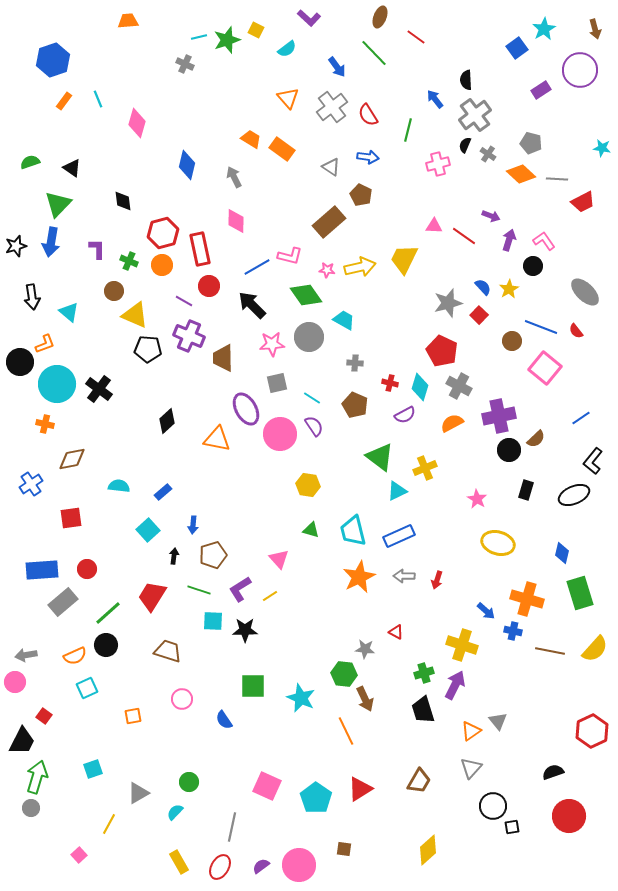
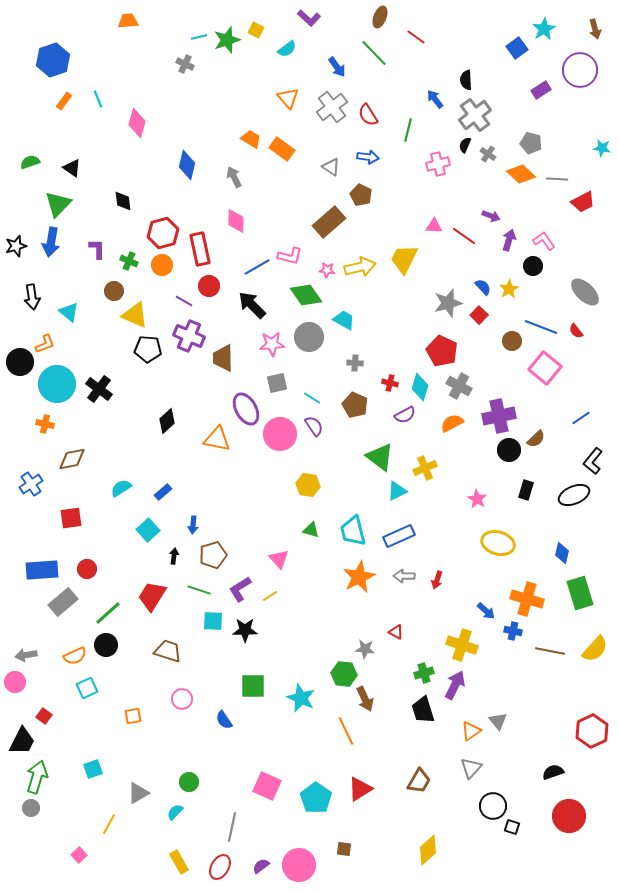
cyan semicircle at (119, 486): moved 2 px right, 2 px down; rotated 40 degrees counterclockwise
black square at (512, 827): rotated 28 degrees clockwise
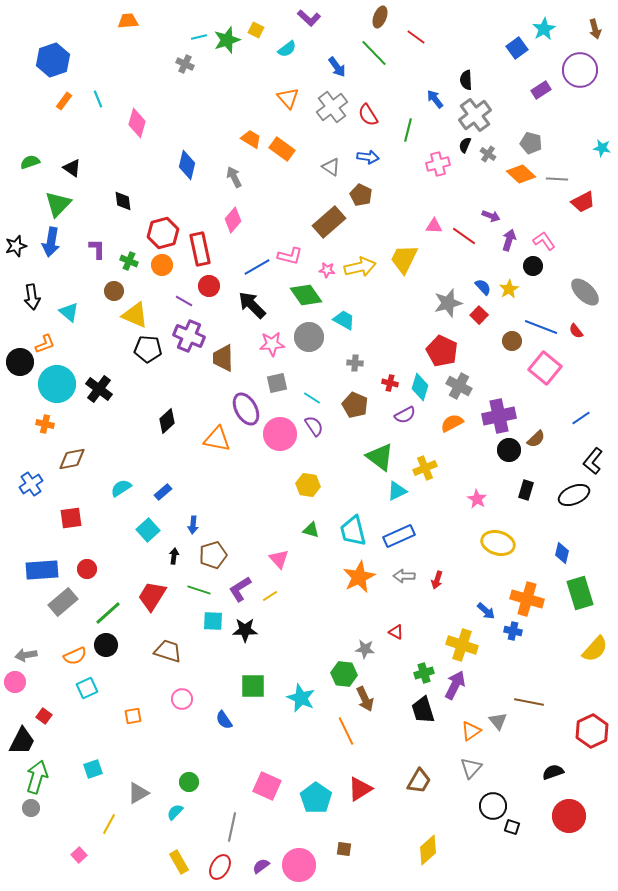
pink diamond at (236, 221): moved 3 px left, 1 px up; rotated 40 degrees clockwise
brown line at (550, 651): moved 21 px left, 51 px down
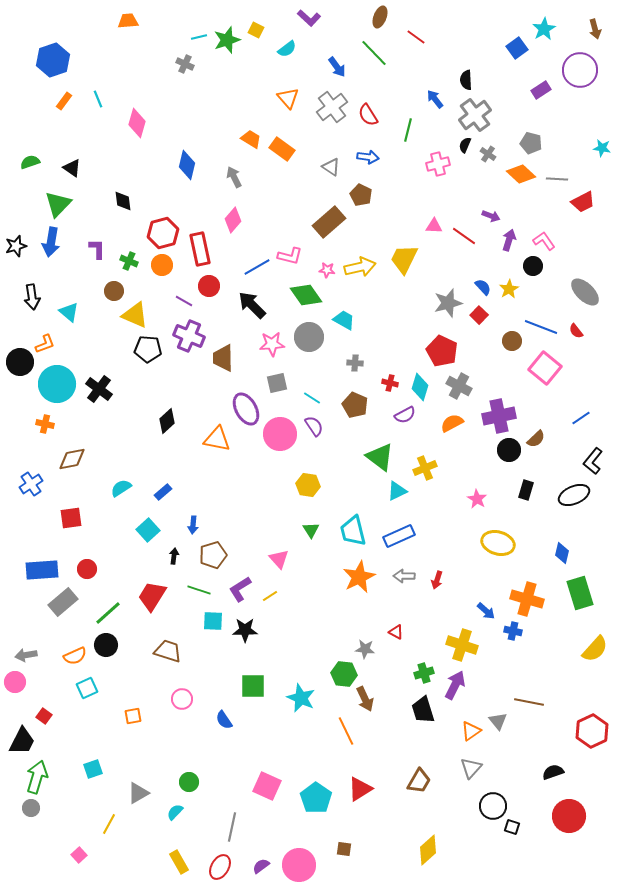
green triangle at (311, 530): rotated 42 degrees clockwise
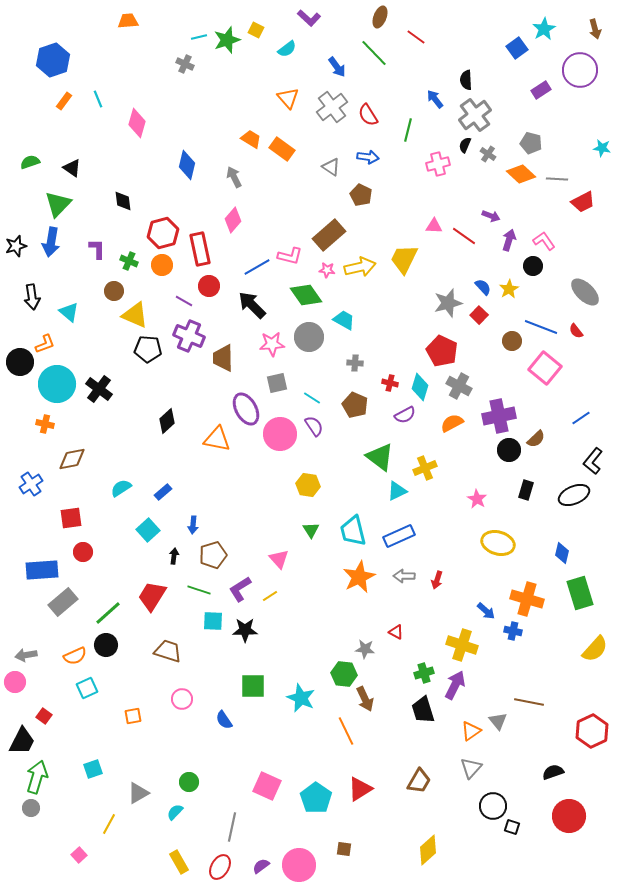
brown rectangle at (329, 222): moved 13 px down
red circle at (87, 569): moved 4 px left, 17 px up
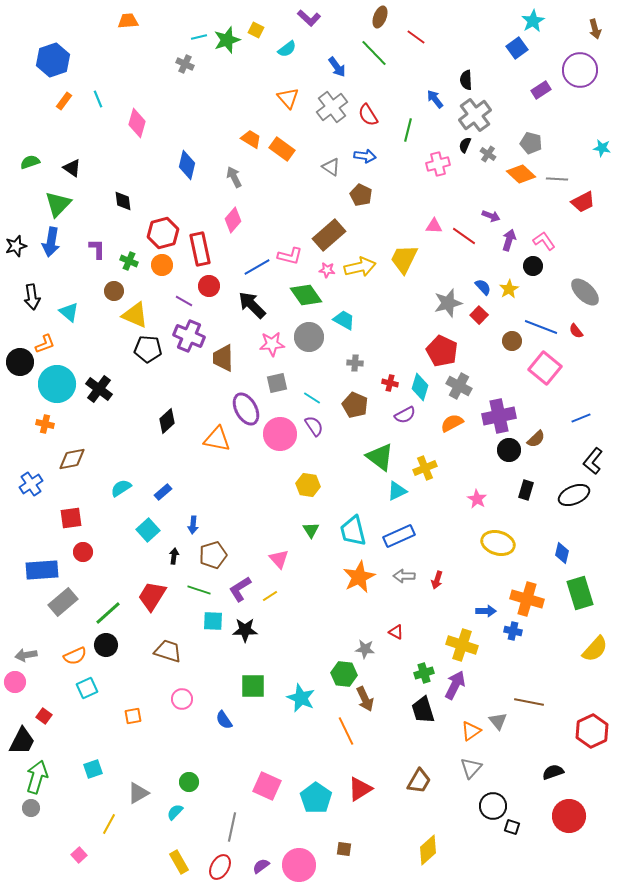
cyan star at (544, 29): moved 11 px left, 8 px up
blue arrow at (368, 157): moved 3 px left, 1 px up
blue line at (581, 418): rotated 12 degrees clockwise
blue arrow at (486, 611): rotated 42 degrees counterclockwise
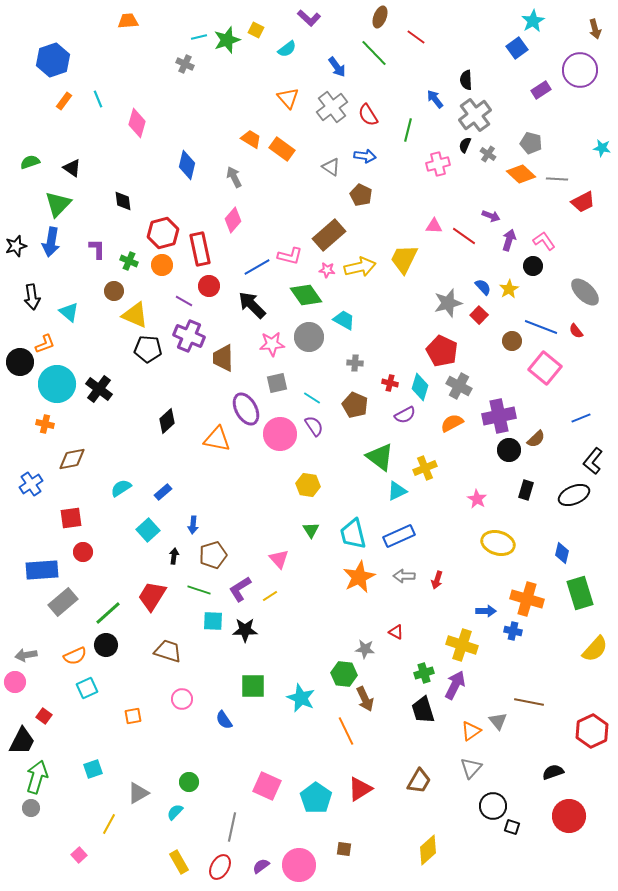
cyan trapezoid at (353, 531): moved 3 px down
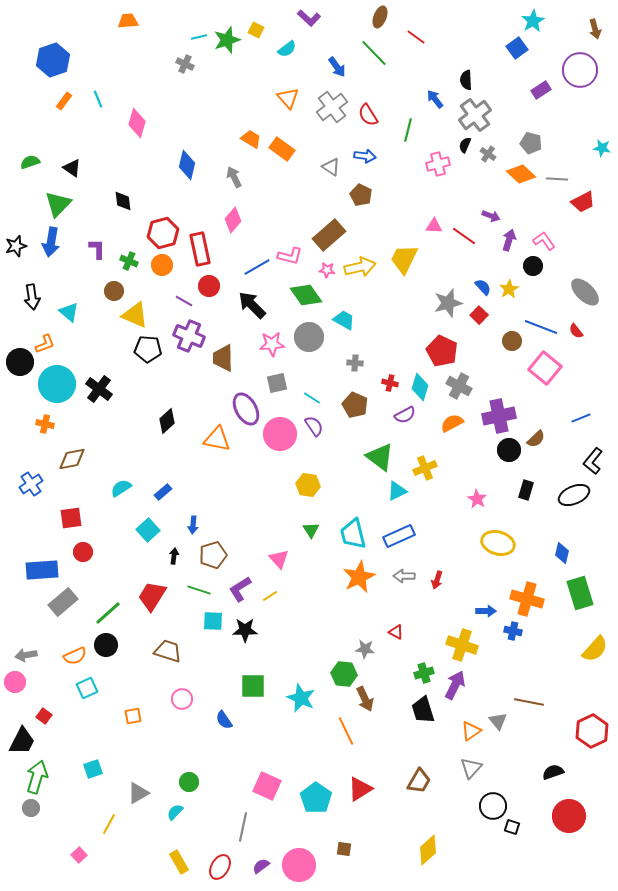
gray line at (232, 827): moved 11 px right
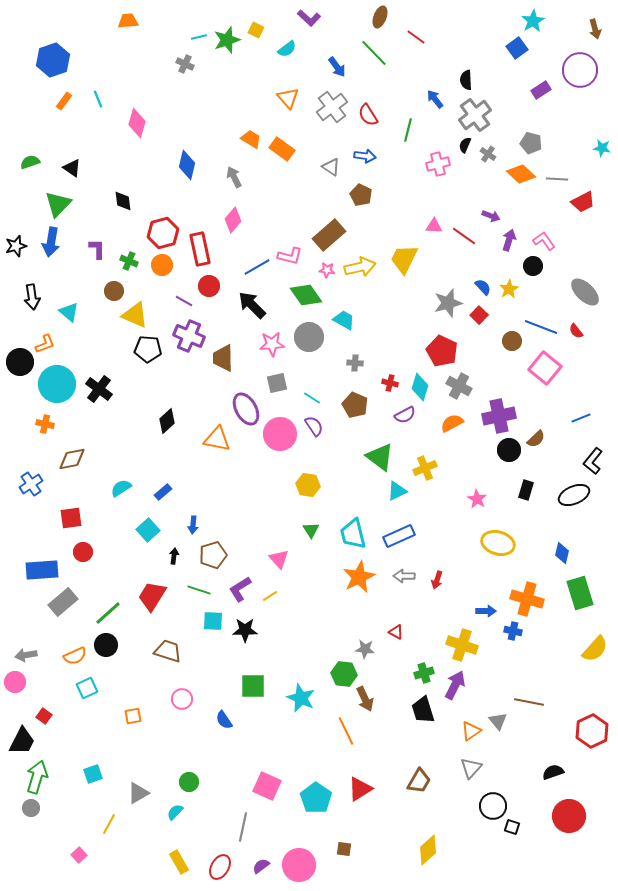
cyan square at (93, 769): moved 5 px down
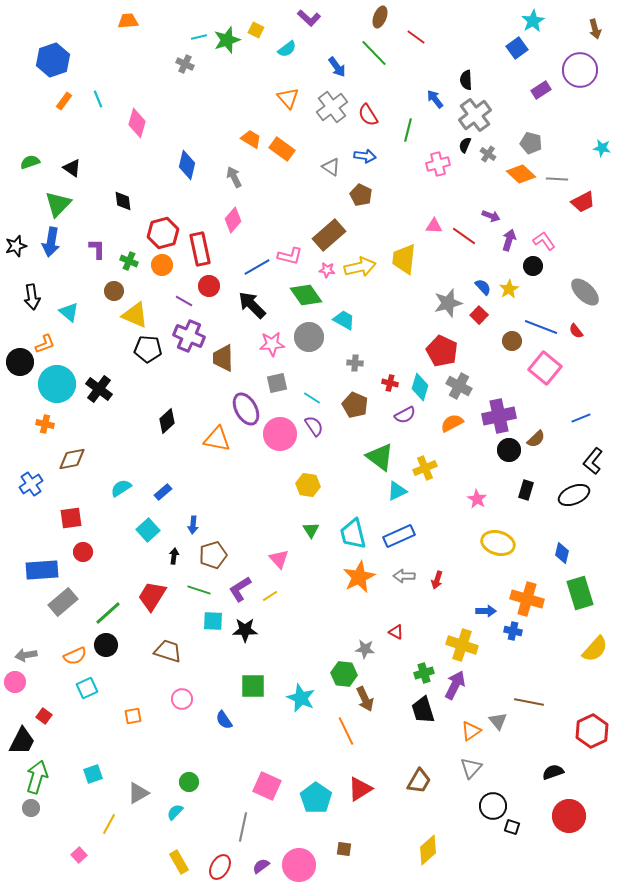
yellow trapezoid at (404, 259): rotated 20 degrees counterclockwise
